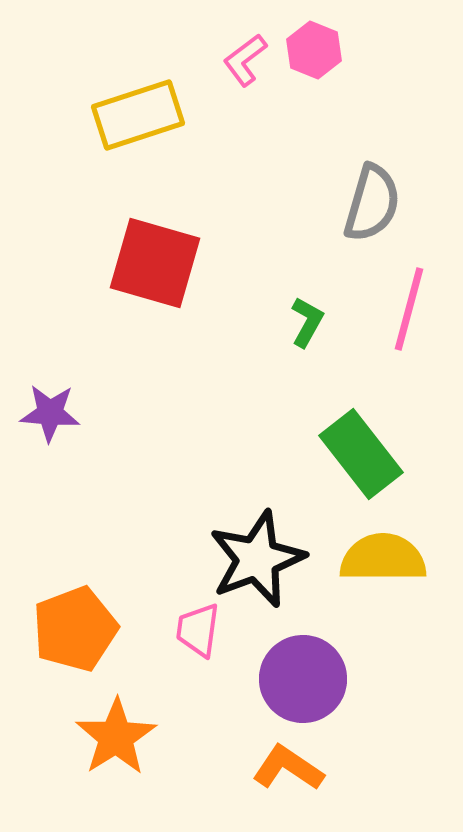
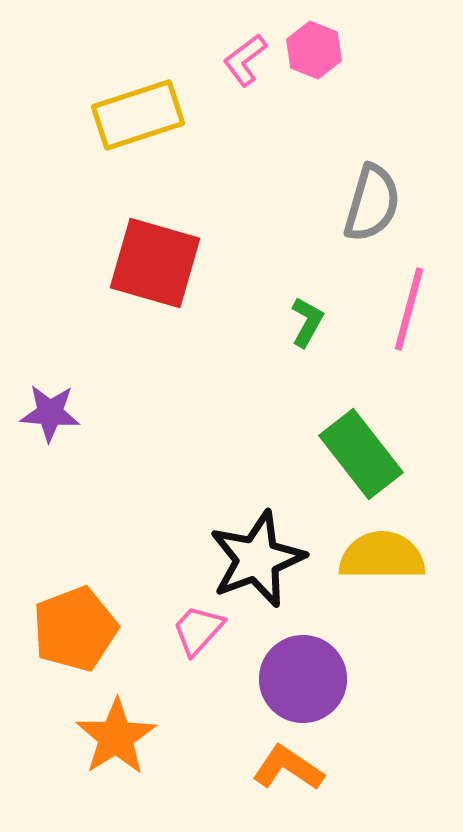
yellow semicircle: moved 1 px left, 2 px up
pink trapezoid: rotated 34 degrees clockwise
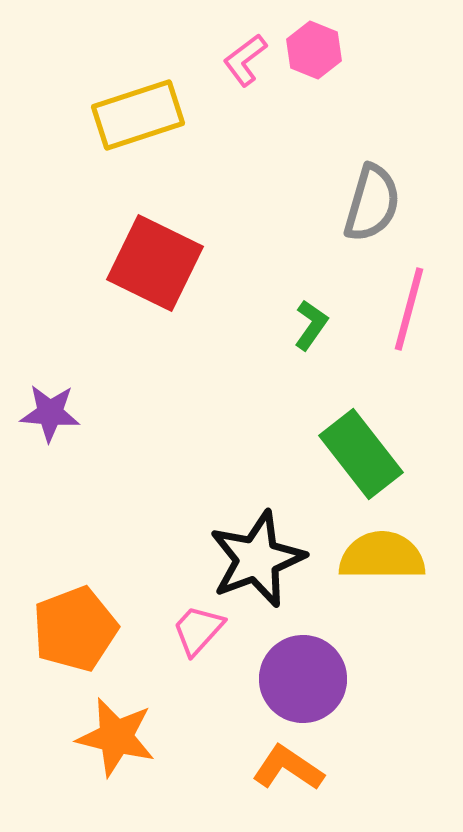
red square: rotated 10 degrees clockwise
green L-shape: moved 4 px right, 3 px down; rotated 6 degrees clockwise
orange star: rotated 26 degrees counterclockwise
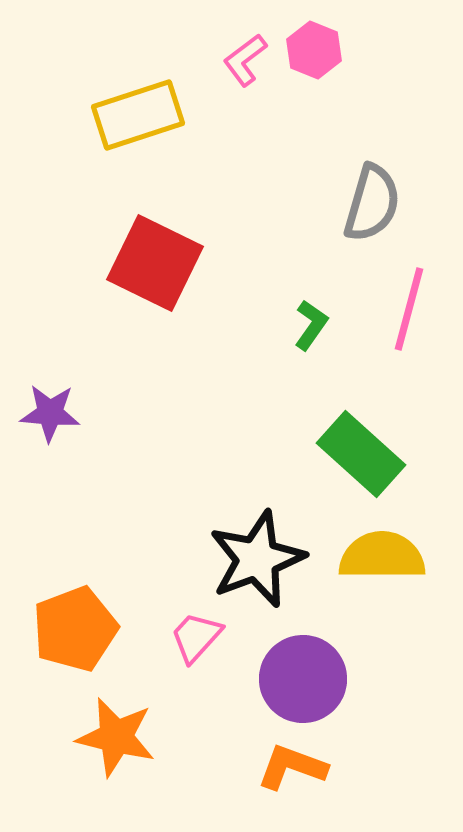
green rectangle: rotated 10 degrees counterclockwise
pink trapezoid: moved 2 px left, 7 px down
orange L-shape: moved 4 px right, 1 px up; rotated 14 degrees counterclockwise
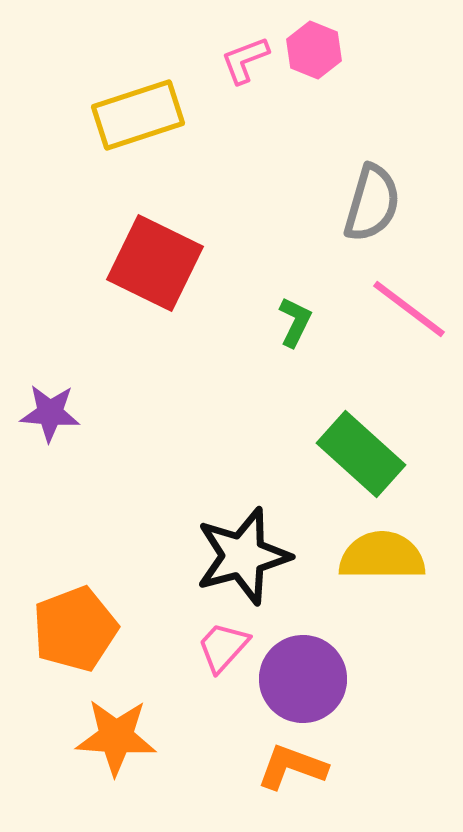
pink L-shape: rotated 16 degrees clockwise
pink line: rotated 68 degrees counterclockwise
green L-shape: moved 16 px left, 3 px up; rotated 9 degrees counterclockwise
black star: moved 14 px left, 3 px up; rotated 6 degrees clockwise
pink trapezoid: moved 27 px right, 10 px down
orange star: rotated 10 degrees counterclockwise
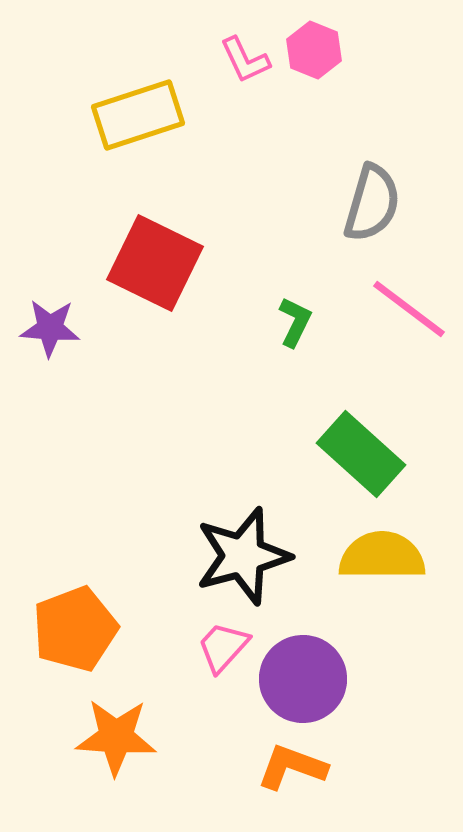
pink L-shape: rotated 94 degrees counterclockwise
purple star: moved 85 px up
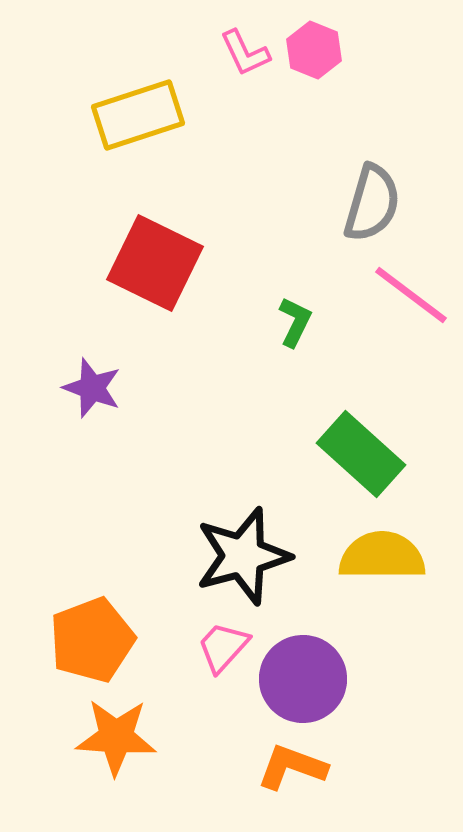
pink L-shape: moved 7 px up
pink line: moved 2 px right, 14 px up
purple star: moved 42 px right, 60 px down; rotated 16 degrees clockwise
orange pentagon: moved 17 px right, 11 px down
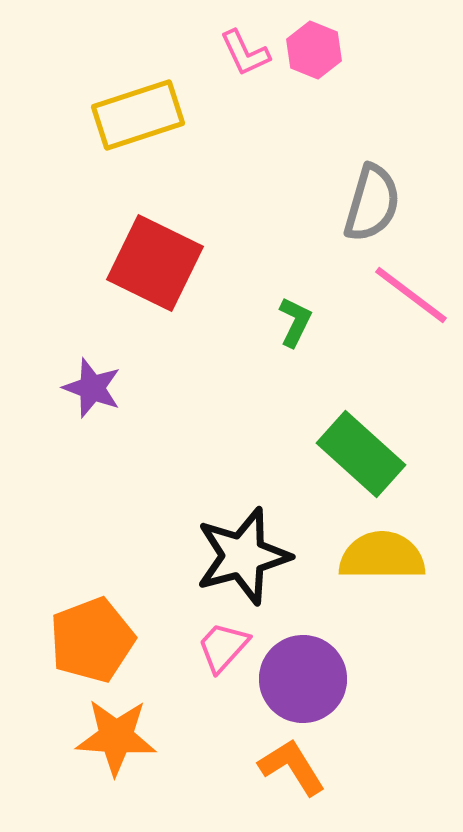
orange L-shape: rotated 38 degrees clockwise
